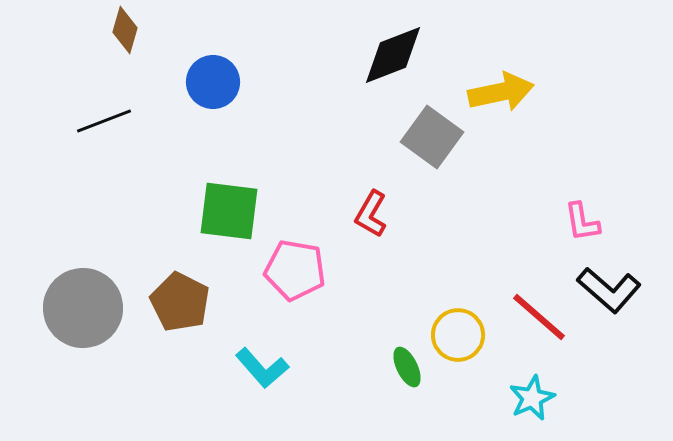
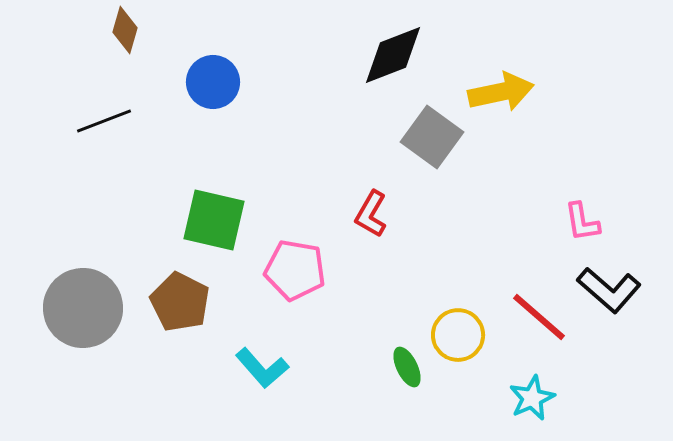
green square: moved 15 px left, 9 px down; rotated 6 degrees clockwise
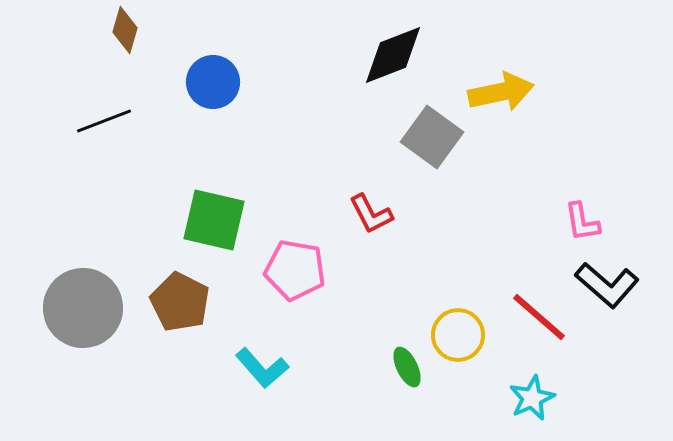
red L-shape: rotated 57 degrees counterclockwise
black L-shape: moved 2 px left, 5 px up
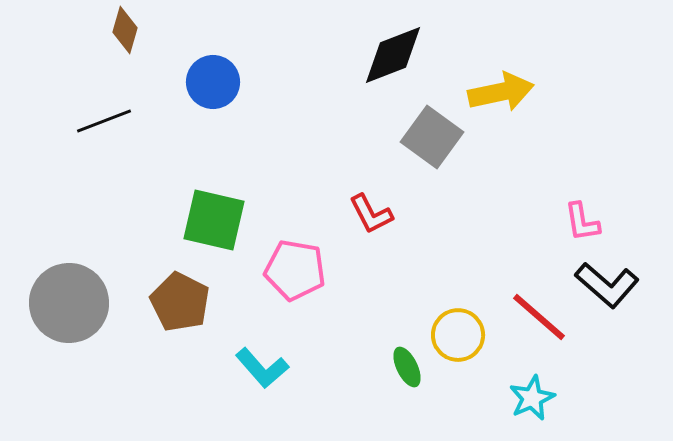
gray circle: moved 14 px left, 5 px up
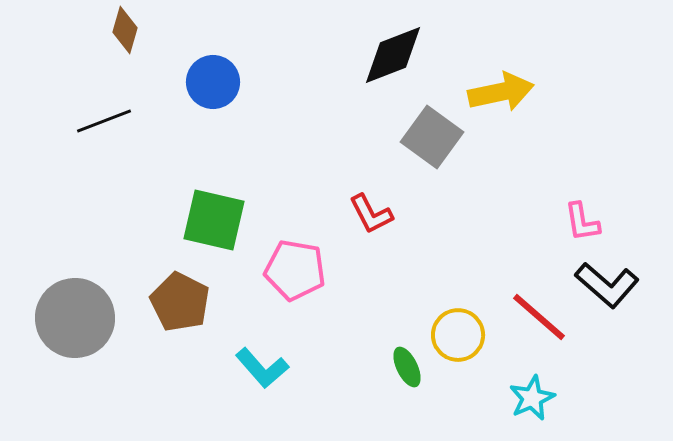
gray circle: moved 6 px right, 15 px down
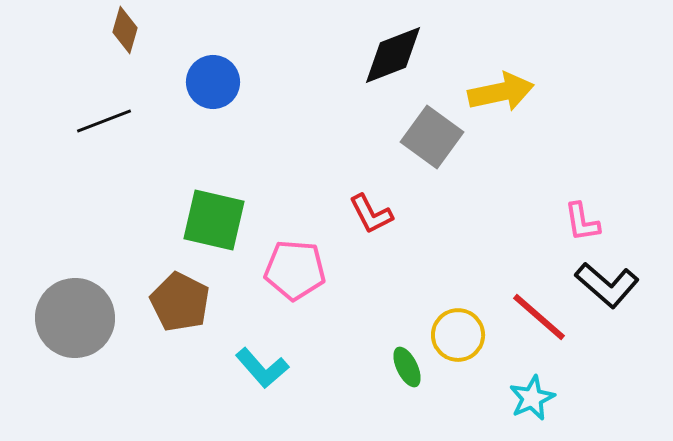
pink pentagon: rotated 6 degrees counterclockwise
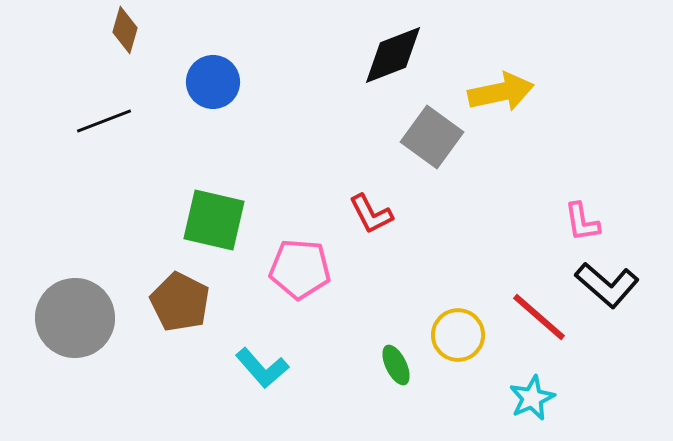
pink pentagon: moved 5 px right, 1 px up
green ellipse: moved 11 px left, 2 px up
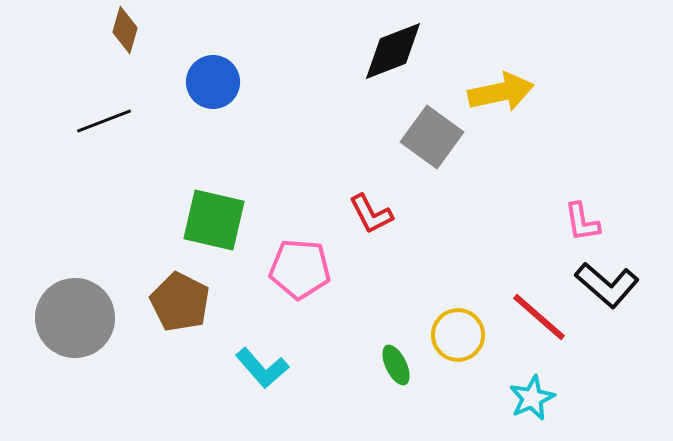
black diamond: moved 4 px up
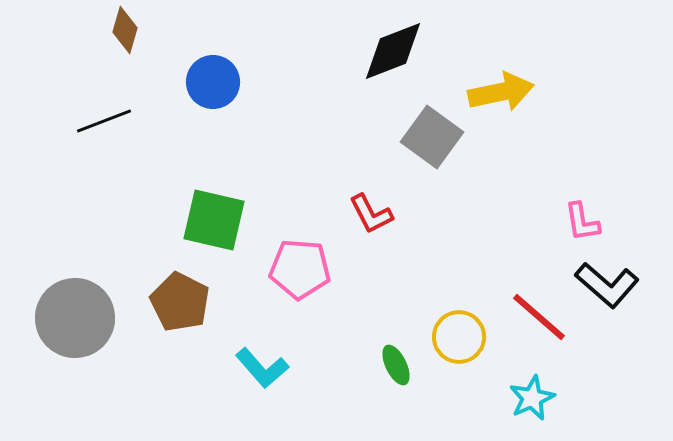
yellow circle: moved 1 px right, 2 px down
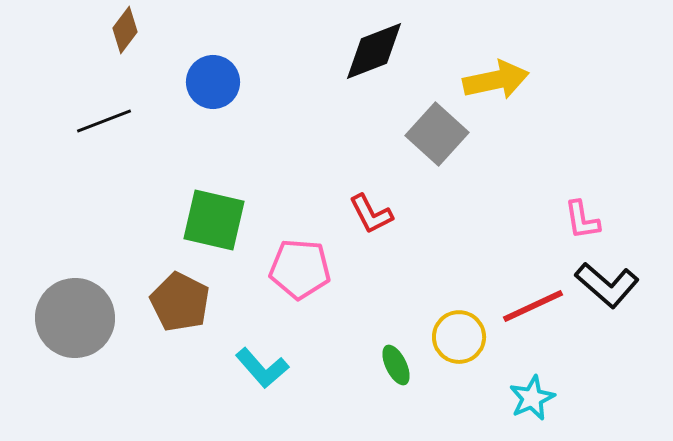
brown diamond: rotated 21 degrees clockwise
black diamond: moved 19 px left
yellow arrow: moved 5 px left, 12 px up
gray square: moved 5 px right, 3 px up; rotated 6 degrees clockwise
pink L-shape: moved 2 px up
red line: moved 6 px left, 11 px up; rotated 66 degrees counterclockwise
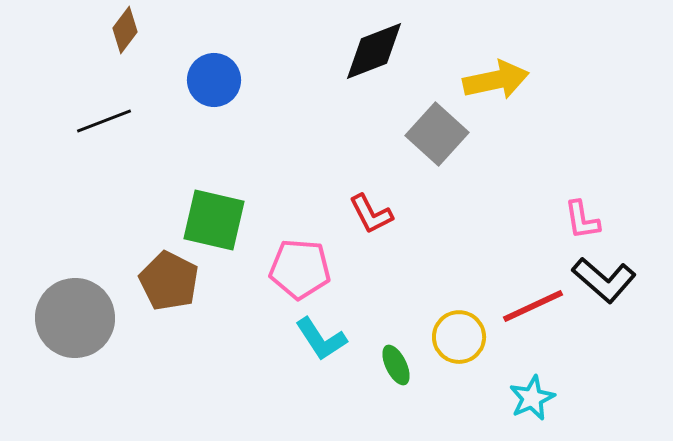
blue circle: moved 1 px right, 2 px up
black L-shape: moved 3 px left, 5 px up
brown pentagon: moved 11 px left, 21 px up
cyan L-shape: moved 59 px right, 29 px up; rotated 8 degrees clockwise
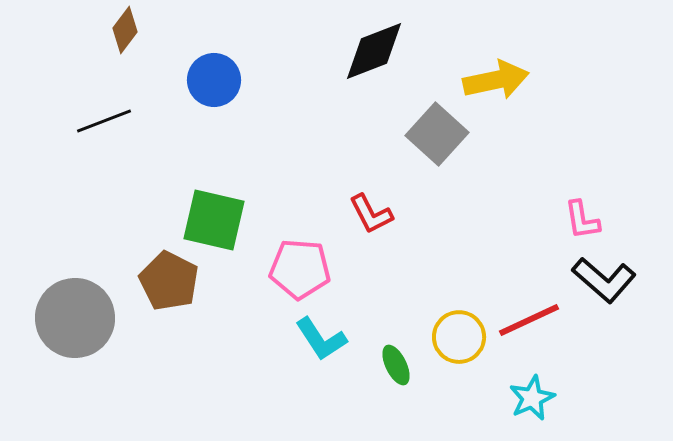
red line: moved 4 px left, 14 px down
